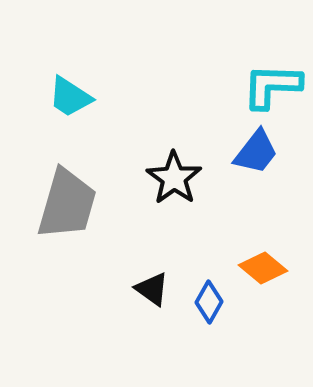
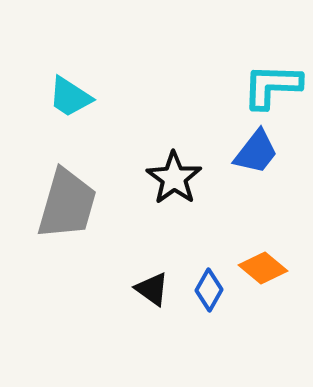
blue diamond: moved 12 px up
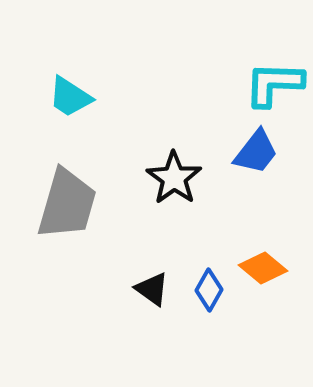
cyan L-shape: moved 2 px right, 2 px up
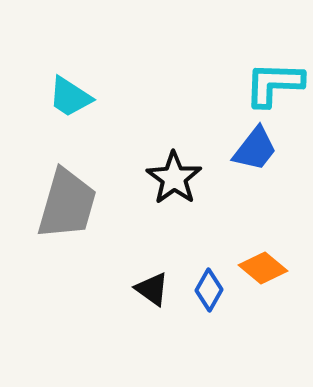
blue trapezoid: moved 1 px left, 3 px up
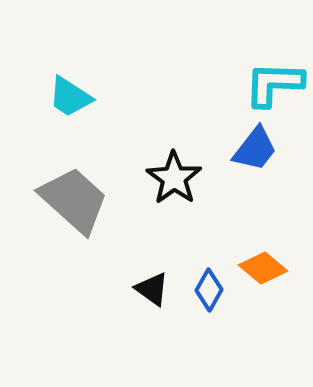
gray trapezoid: moved 7 px right, 4 px up; rotated 64 degrees counterclockwise
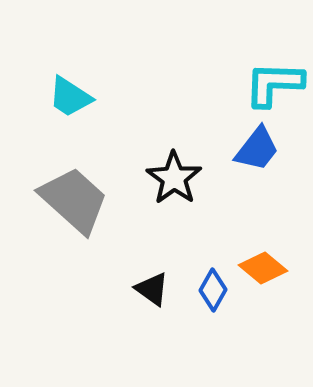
blue trapezoid: moved 2 px right
blue diamond: moved 4 px right
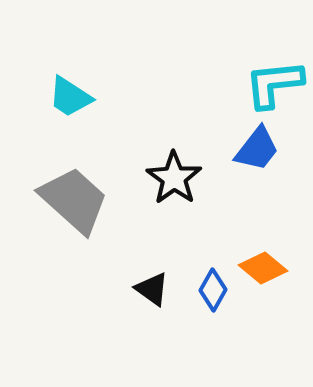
cyan L-shape: rotated 8 degrees counterclockwise
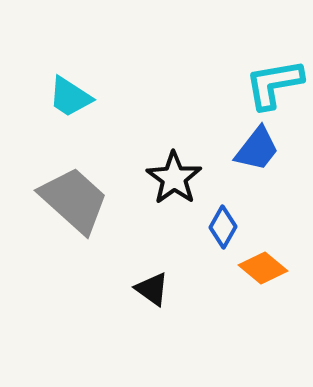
cyan L-shape: rotated 4 degrees counterclockwise
blue diamond: moved 10 px right, 63 px up
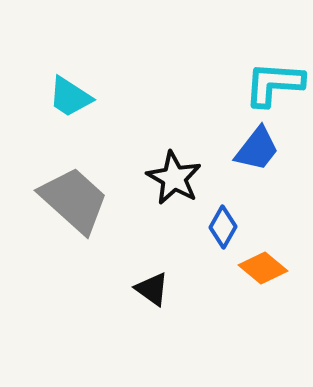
cyan L-shape: rotated 14 degrees clockwise
black star: rotated 6 degrees counterclockwise
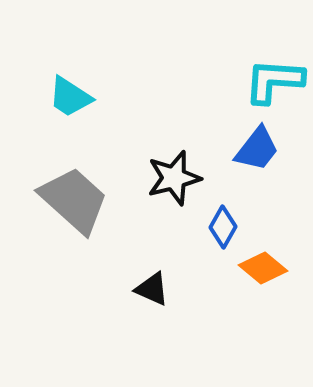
cyan L-shape: moved 3 px up
black star: rotated 28 degrees clockwise
black triangle: rotated 12 degrees counterclockwise
